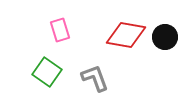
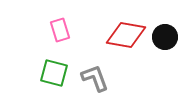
green square: moved 7 px right, 1 px down; rotated 20 degrees counterclockwise
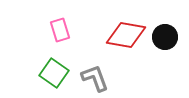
green square: rotated 20 degrees clockwise
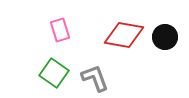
red diamond: moved 2 px left
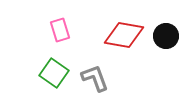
black circle: moved 1 px right, 1 px up
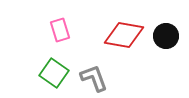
gray L-shape: moved 1 px left
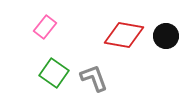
pink rectangle: moved 15 px left, 3 px up; rotated 55 degrees clockwise
